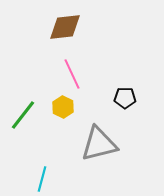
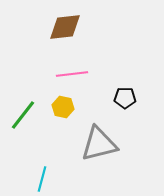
pink line: rotated 72 degrees counterclockwise
yellow hexagon: rotated 15 degrees counterclockwise
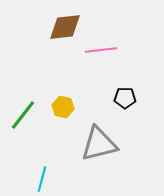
pink line: moved 29 px right, 24 px up
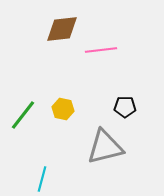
brown diamond: moved 3 px left, 2 px down
black pentagon: moved 9 px down
yellow hexagon: moved 2 px down
gray triangle: moved 6 px right, 3 px down
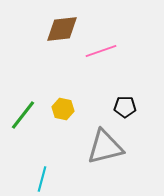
pink line: moved 1 px down; rotated 12 degrees counterclockwise
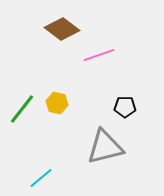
brown diamond: rotated 44 degrees clockwise
pink line: moved 2 px left, 4 px down
yellow hexagon: moved 6 px left, 6 px up
green line: moved 1 px left, 6 px up
cyan line: moved 1 px left, 1 px up; rotated 35 degrees clockwise
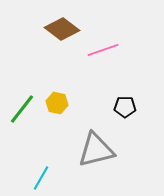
pink line: moved 4 px right, 5 px up
gray triangle: moved 9 px left, 3 px down
cyan line: rotated 20 degrees counterclockwise
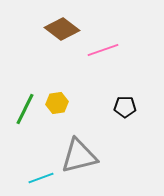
yellow hexagon: rotated 20 degrees counterclockwise
green line: moved 3 px right; rotated 12 degrees counterclockwise
gray triangle: moved 17 px left, 6 px down
cyan line: rotated 40 degrees clockwise
